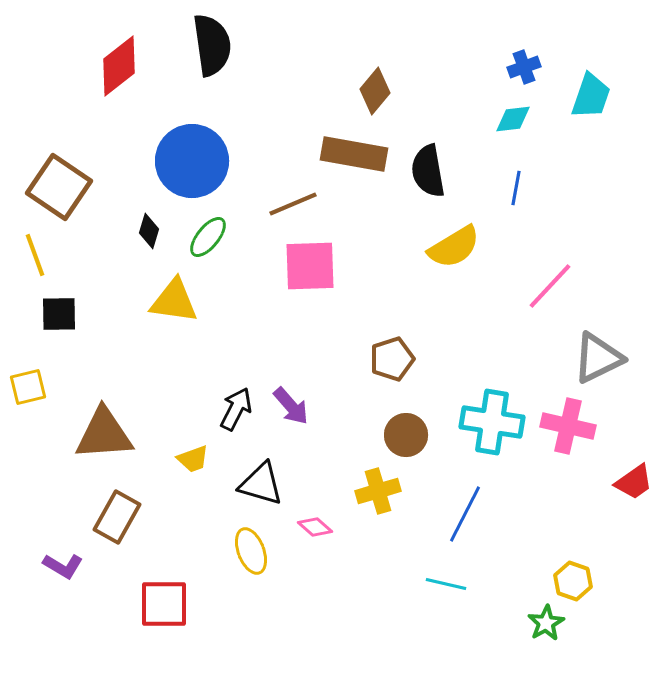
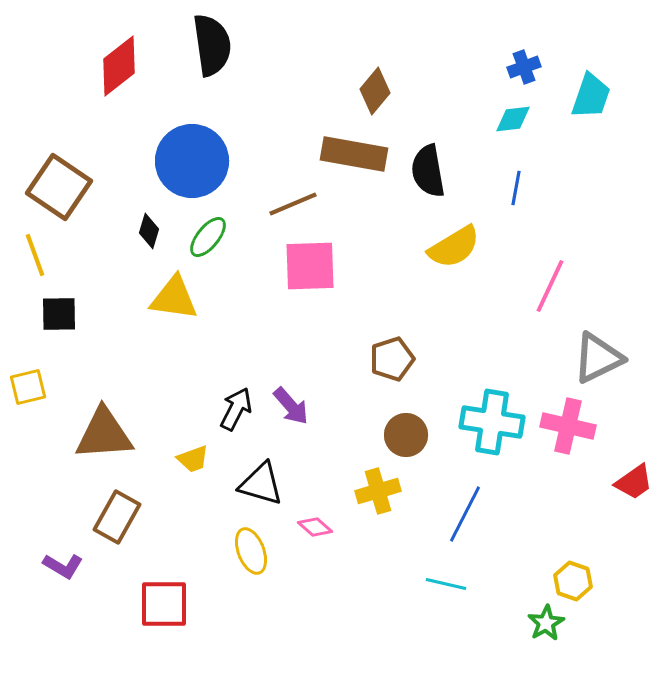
pink line at (550, 286): rotated 18 degrees counterclockwise
yellow triangle at (174, 301): moved 3 px up
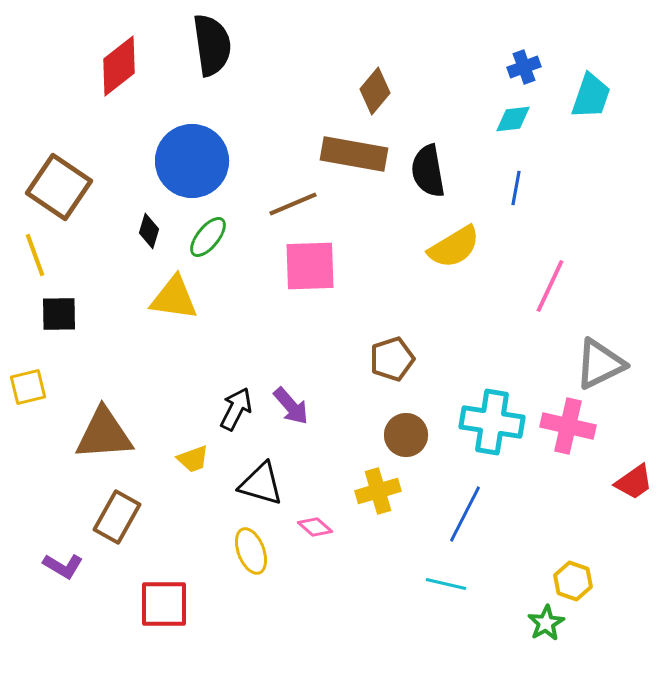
gray triangle at (598, 358): moved 2 px right, 6 px down
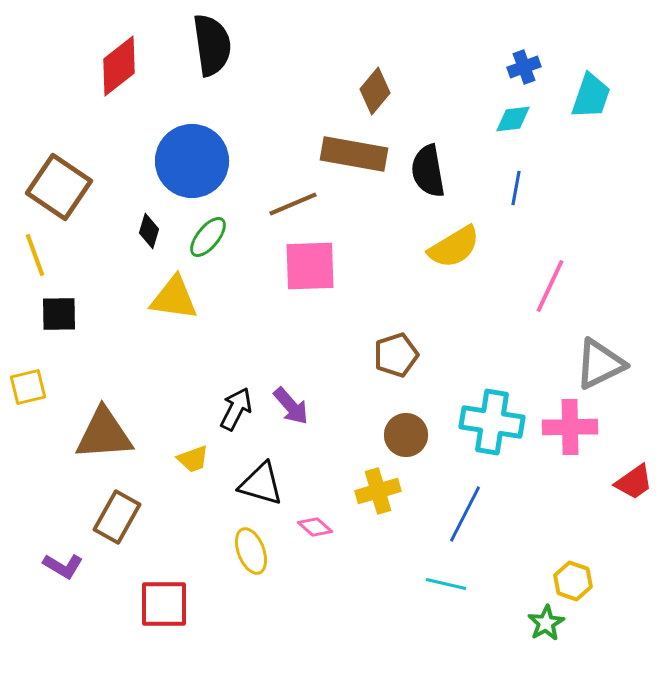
brown pentagon at (392, 359): moved 4 px right, 4 px up
pink cross at (568, 426): moved 2 px right, 1 px down; rotated 14 degrees counterclockwise
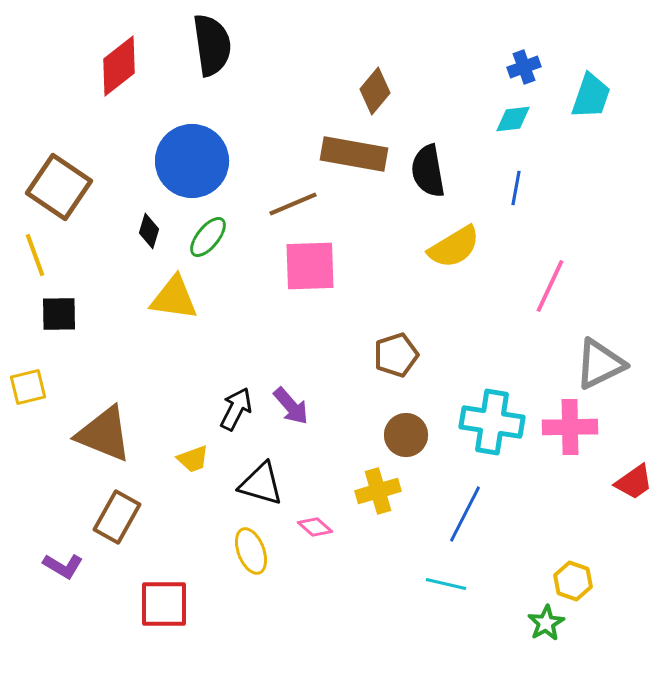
brown triangle at (104, 434): rotated 26 degrees clockwise
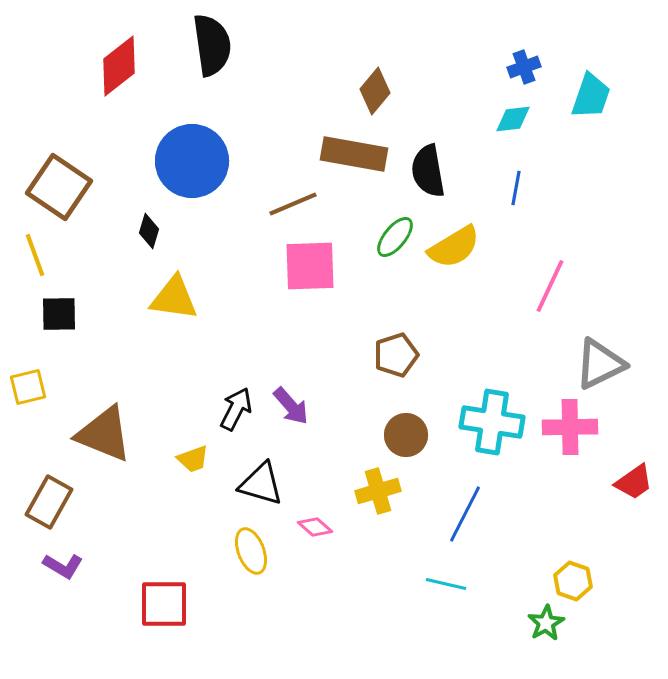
green ellipse at (208, 237): moved 187 px right
brown rectangle at (117, 517): moved 68 px left, 15 px up
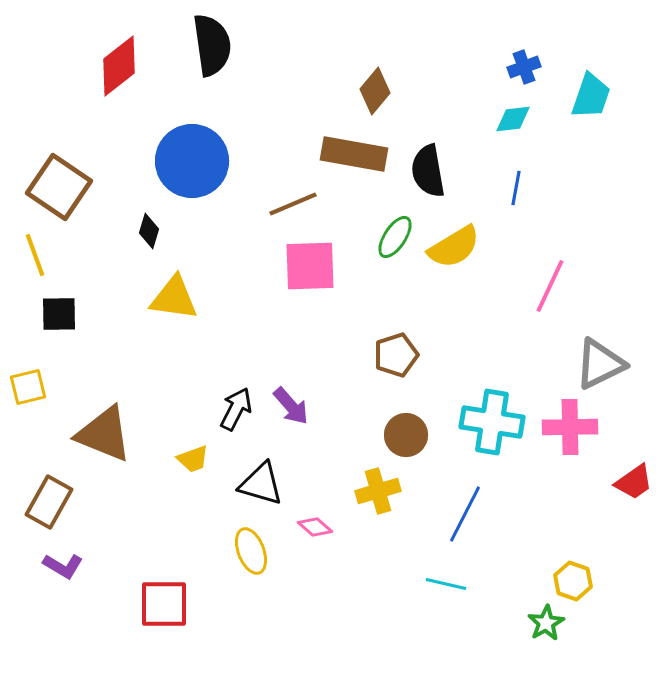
green ellipse at (395, 237): rotated 6 degrees counterclockwise
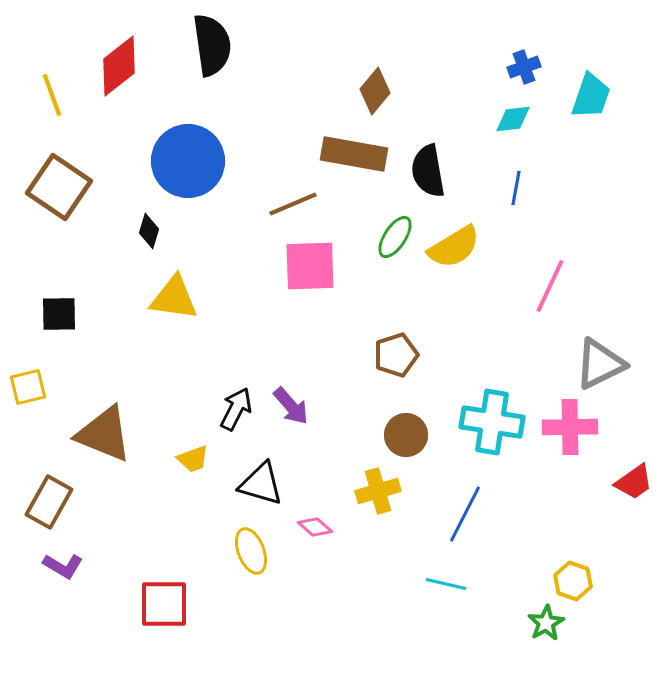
blue circle at (192, 161): moved 4 px left
yellow line at (35, 255): moved 17 px right, 160 px up
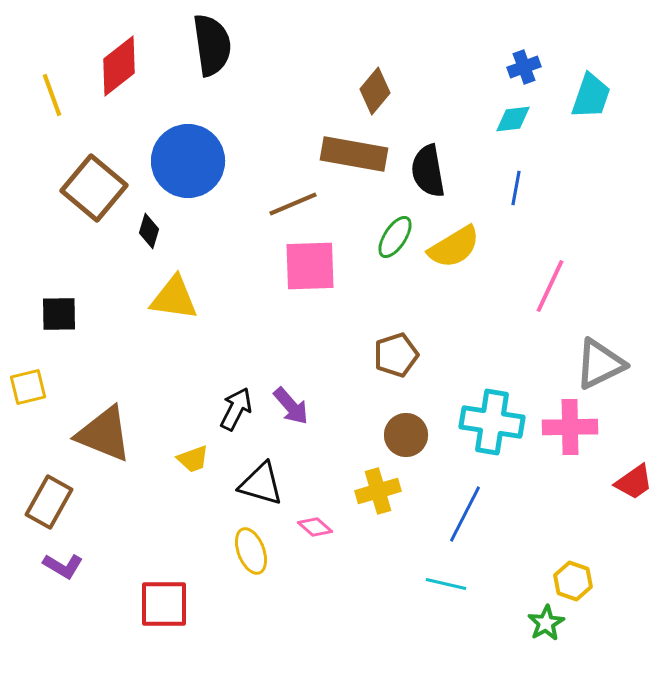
brown square at (59, 187): moved 35 px right, 1 px down; rotated 6 degrees clockwise
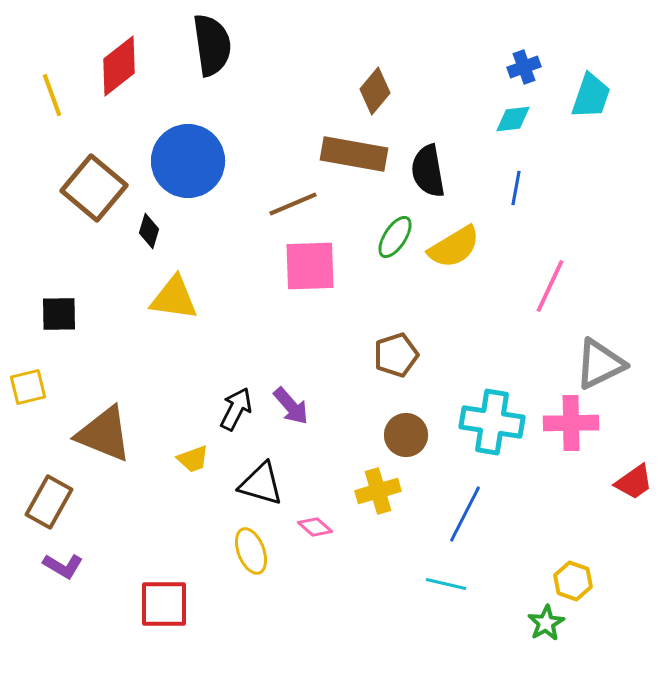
pink cross at (570, 427): moved 1 px right, 4 px up
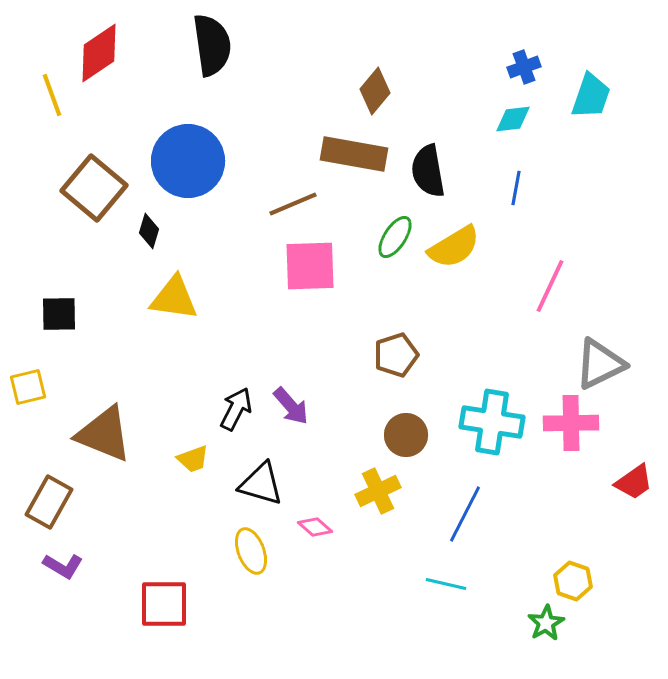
red diamond at (119, 66): moved 20 px left, 13 px up; rotated 4 degrees clockwise
yellow cross at (378, 491): rotated 9 degrees counterclockwise
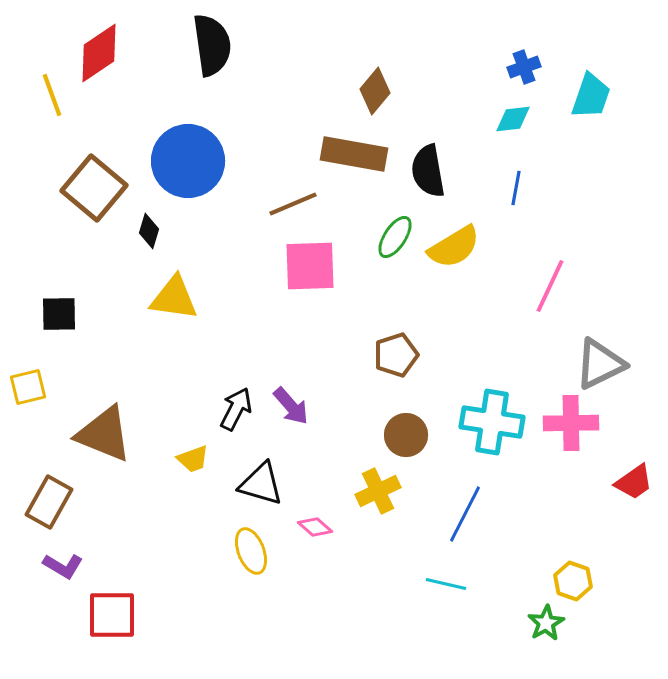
red square at (164, 604): moved 52 px left, 11 px down
